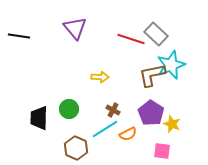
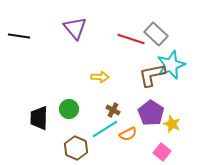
pink square: moved 1 px down; rotated 30 degrees clockwise
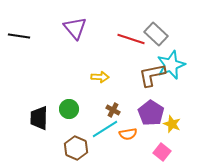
orange semicircle: rotated 18 degrees clockwise
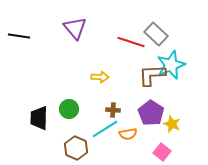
red line: moved 3 px down
brown L-shape: rotated 8 degrees clockwise
brown cross: rotated 24 degrees counterclockwise
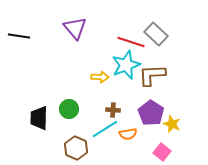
cyan star: moved 45 px left
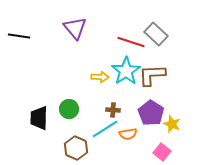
cyan star: moved 6 px down; rotated 12 degrees counterclockwise
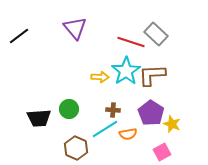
black line: rotated 45 degrees counterclockwise
black trapezoid: rotated 95 degrees counterclockwise
pink square: rotated 24 degrees clockwise
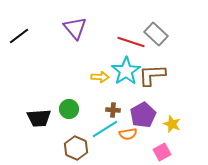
purple pentagon: moved 8 px left, 2 px down; rotated 10 degrees clockwise
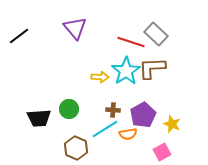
brown L-shape: moved 7 px up
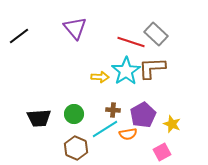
green circle: moved 5 px right, 5 px down
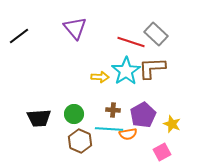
cyan line: moved 4 px right; rotated 36 degrees clockwise
brown hexagon: moved 4 px right, 7 px up
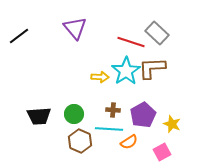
gray rectangle: moved 1 px right, 1 px up
black trapezoid: moved 2 px up
orange semicircle: moved 1 px right, 8 px down; rotated 24 degrees counterclockwise
